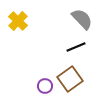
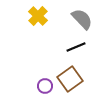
yellow cross: moved 20 px right, 5 px up
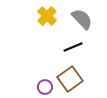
yellow cross: moved 9 px right
black line: moved 3 px left
purple circle: moved 1 px down
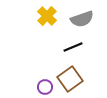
gray semicircle: rotated 115 degrees clockwise
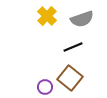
brown square: moved 1 px up; rotated 15 degrees counterclockwise
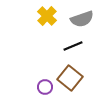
black line: moved 1 px up
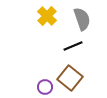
gray semicircle: rotated 90 degrees counterclockwise
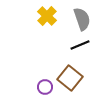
black line: moved 7 px right, 1 px up
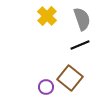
purple circle: moved 1 px right
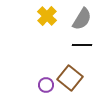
gray semicircle: rotated 50 degrees clockwise
black line: moved 2 px right; rotated 24 degrees clockwise
purple circle: moved 2 px up
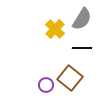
yellow cross: moved 8 px right, 13 px down
black line: moved 3 px down
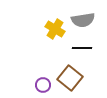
gray semicircle: moved 1 px right, 1 px down; rotated 50 degrees clockwise
yellow cross: rotated 12 degrees counterclockwise
purple circle: moved 3 px left
